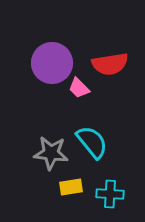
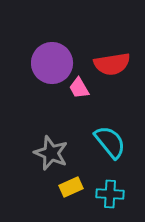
red semicircle: moved 2 px right
pink trapezoid: rotated 15 degrees clockwise
cyan semicircle: moved 18 px right
gray star: rotated 16 degrees clockwise
yellow rectangle: rotated 15 degrees counterclockwise
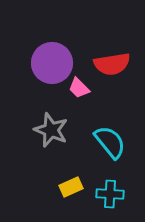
pink trapezoid: rotated 15 degrees counterclockwise
gray star: moved 23 px up
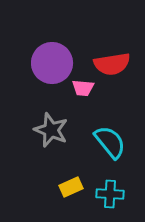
pink trapezoid: moved 4 px right; rotated 40 degrees counterclockwise
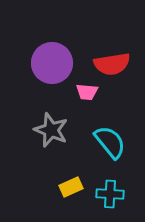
pink trapezoid: moved 4 px right, 4 px down
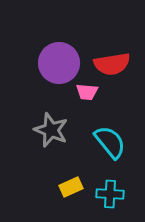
purple circle: moved 7 px right
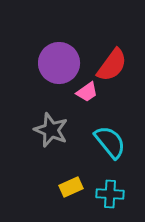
red semicircle: moved 1 px down; rotated 45 degrees counterclockwise
pink trapezoid: rotated 40 degrees counterclockwise
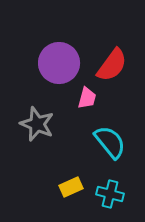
pink trapezoid: moved 6 px down; rotated 40 degrees counterclockwise
gray star: moved 14 px left, 6 px up
cyan cross: rotated 12 degrees clockwise
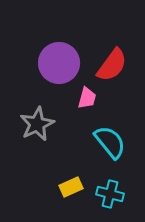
gray star: rotated 24 degrees clockwise
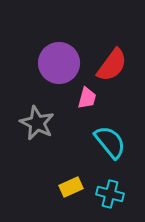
gray star: moved 1 px up; rotated 20 degrees counterclockwise
